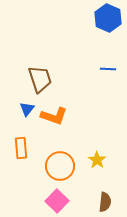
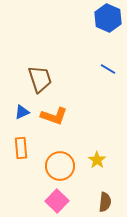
blue line: rotated 28 degrees clockwise
blue triangle: moved 5 px left, 3 px down; rotated 28 degrees clockwise
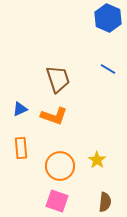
brown trapezoid: moved 18 px right
blue triangle: moved 2 px left, 3 px up
pink square: rotated 25 degrees counterclockwise
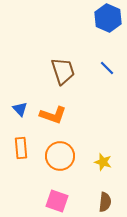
blue line: moved 1 px left, 1 px up; rotated 14 degrees clockwise
brown trapezoid: moved 5 px right, 8 px up
blue triangle: rotated 49 degrees counterclockwise
orange L-shape: moved 1 px left, 1 px up
yellow star: moved 6 px right, 2 px down; rotated 18 degrees counterclockwise
orange circle: moved 10 px up
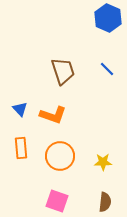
blue line: moved 1 px down
yellow star: rotated 18 degrees counterclockwise
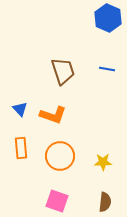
blue line: rotated 35 degrees counterclockwise
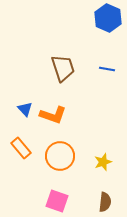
brown trapezoid: moved 3 px up
blue triangle: moved 5 px right
orange rectangle: rotated 35 degrees counterclockwise
yellow star: rotated 18 degrees counterclockwise
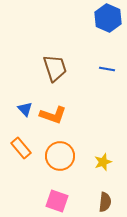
brown trapezoid: moved 8 px left
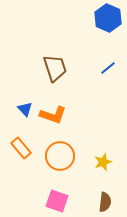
blue line: moved 1 px right, 1 px up; rotated 49 degrees counterclockwise
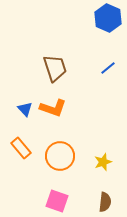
orange L-shape: moved 7 px up
